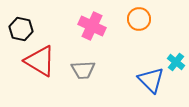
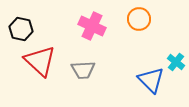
red triangle: rotated 12 degrees clockwise
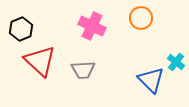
orange circle: moved 2 px right, 1 px up
black hexagon: rotated 25 degrees clockwise
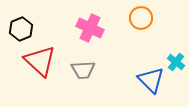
pink cross: moved 2 px left, 2 px down
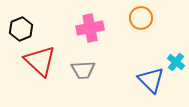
pink cross: rotated 36 degrees counterclockwise
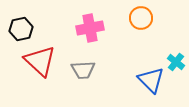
black hexagon: rotated 10 degrees clockwise
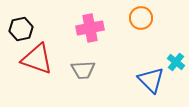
red triangle: moved 3 px left, 2 px up; rotated 24 degrees counterclockwise
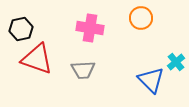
pink cross: rotated 20 degrees clockwise
cyan cross: rotated 12 degrees clockwise
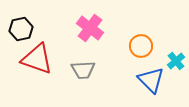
orange circle: moved 28 px down
pink cross: rotated 28 degrees clockwise
cyan cross: moved 1 px up
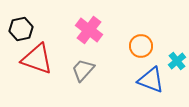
pink cross: moved 1 px left, 2 px down
cyan cross: moved 1 px right
gray trapezoid: rotated 135 degrees clockwise
blue triangle: rotated 24 degrees counterclockwise
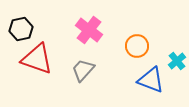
orange circle: moved 4 px left
